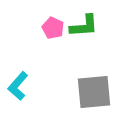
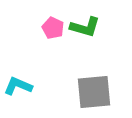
green L-shape: moved 1 px right, 1 px down; rotated 20 degrees clockwise
cyan L-shape: rotated 72 degrees clockwise
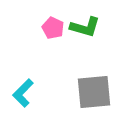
cyan L-shape: moved 5 px right, 7 px down; rotated 68 degrees counterclockwise
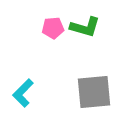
pink pentagon: rotated 30 degrees counterclockwise
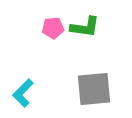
green L-shape: rotated 8 degrees counterclockwise
gray square: moved 3 px up
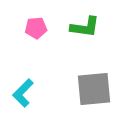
pink pentagon: moved 17 px left
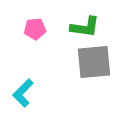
pink pentagon: moved 1 px left, 1 px down
gray square: moved 27 px up
